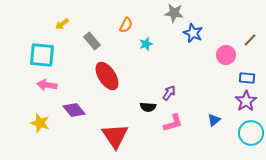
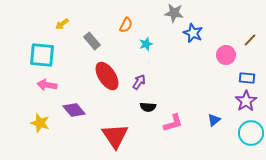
purple arrow: moved 30 px left, 11 px up
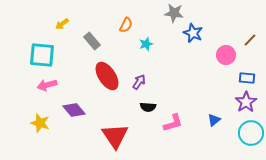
pink arrow: rotated 24 degrees counterclockwise
purple star: moved 1 px down
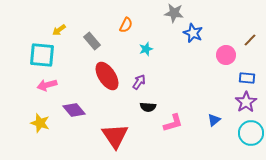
yellow arrow: moved 3 px left, 6 px down
cyan star: moved 5 px down
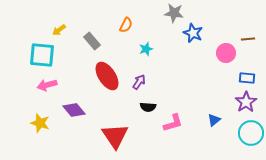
brown line: moved 2 px left, 1 px up; rotated 40 degrees clockwise
pink circle: moved 2 px up
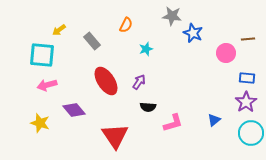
gray star: moved 2 px left, 3 px down
red ellipse: moved 1 px left, 5 px down
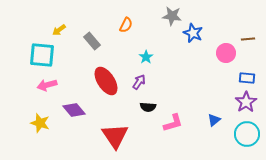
cyan star: moved 8 px down; rotated 16 degrees counterclockwise
cyan circle: moved 4 px left, 1 px down
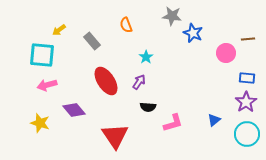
orange semicircle: rotated 133 degrees clockwise
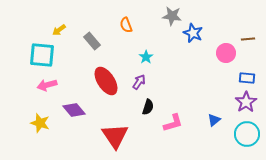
black semicircle: rotated 77 degrees counterclockwise
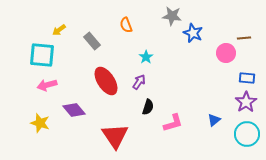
brown line: moved 4 px left, 1 px up
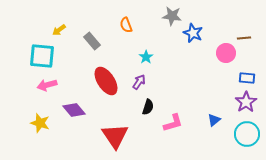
cyan square: moved 1 px down
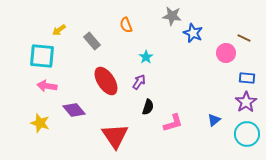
brown line: rotated 32 degrees clockwise
pink arrow: moved 1 px down; rotated 24 degrees clockwise
